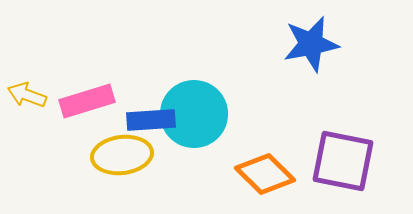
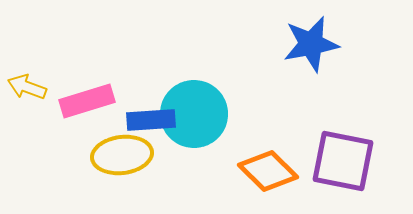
yellow arrow: moved 8 px up
orange diamond: moved 3 px right, 3 px up
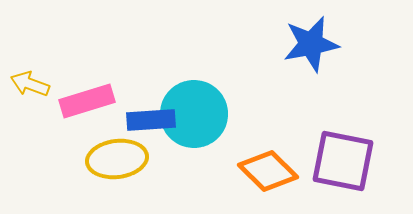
yellow arrow: moved 3 px right, 3 px up
yellow ellipse: moved 5 px left, 4 px down
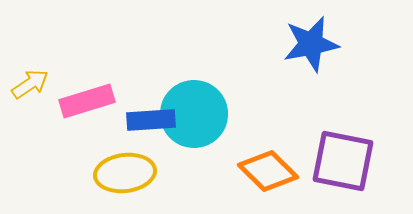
yellow arrow: rotated 126 degrees clockwise
yellow ellipse: moved 8 px right, 14 px down
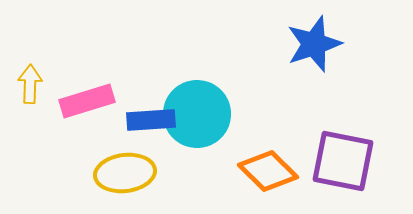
blue star: moved 3 px right; rotated 8 degrees counterclockwise
yellow arrow: rotated 54 degrees counterclockwise
cyan circle: moved 3 px right
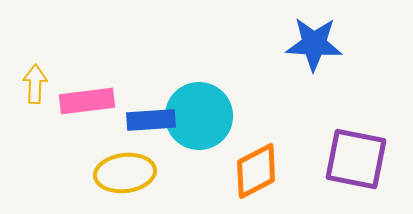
blue star: rotated 22 degrees clockwise
yellow arrow: moved 5 px right
pink rectangle: rotated 10 degrees clockwise
cyan circle: moved 2 px right, 2 px down
purple square: moved 13 px right, 2 px up
orange diamond: moved 12 px left; rotated 72 degrees counterclockwise
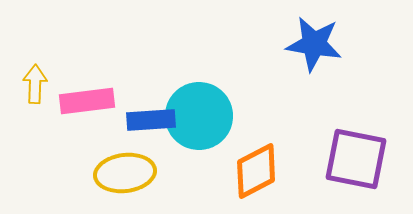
blue star: rotated 6 degrees clockwise
